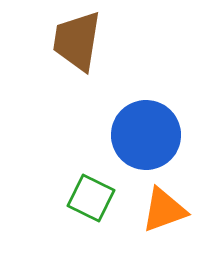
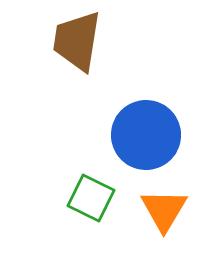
orange triangle: rotated 39 degrees counterclockwise
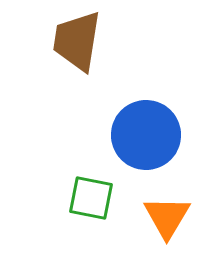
green square: rotated 15 degrees counterclockwise
orange triangle: moved 3 px right, 7 px down
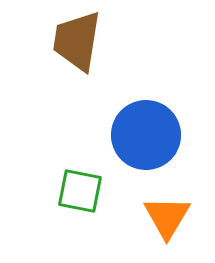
green square: moved 11 px left, 7 px up
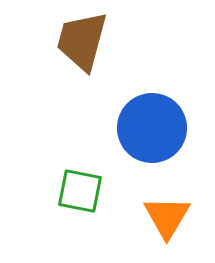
brown trapezoid: moved 5 px right; rotated 6 degrees clockwise
blue circle: moved 6 px right, 7 px up
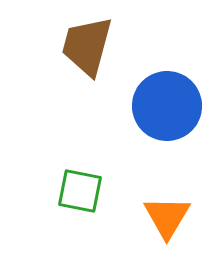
brown trapezoid: moved 5 px right, 5 px down
blue circle: moved 15 px right, 22 px up
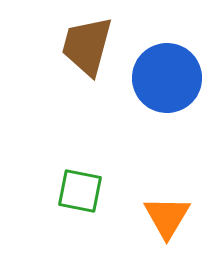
blue circle: moved 28 px up
